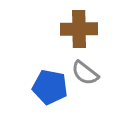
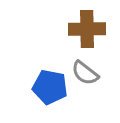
brown cross: moved 8 px right
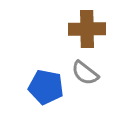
blue pentagon: moved 4 px left
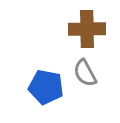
gray semicircle: rotated 24 degrees clockwise
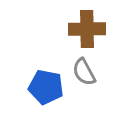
gray semicircle: moved 1 px left, 1 px up
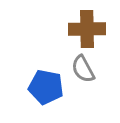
gray semicircle: moved 1 px left, 3 px up
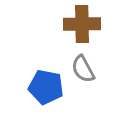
brown cross: moved 5 px left, 5 px up
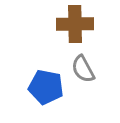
brown cross: moved 7 px left
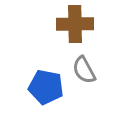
gray semicircle: moved 1 px right, 1 px down
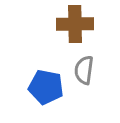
gray semicircle: rotated 36 degrees clockwise
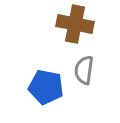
brown cross: rotated 12 degrees clockwise
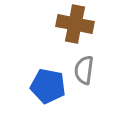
blue pentagon: moved 2 px right, 1 px up
